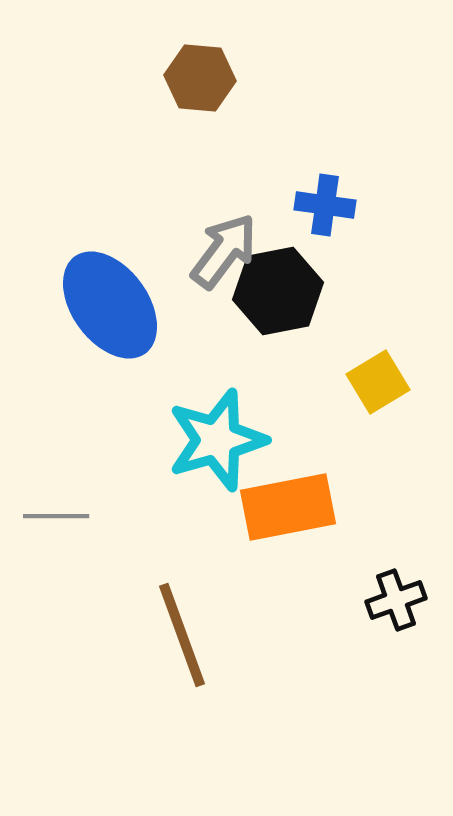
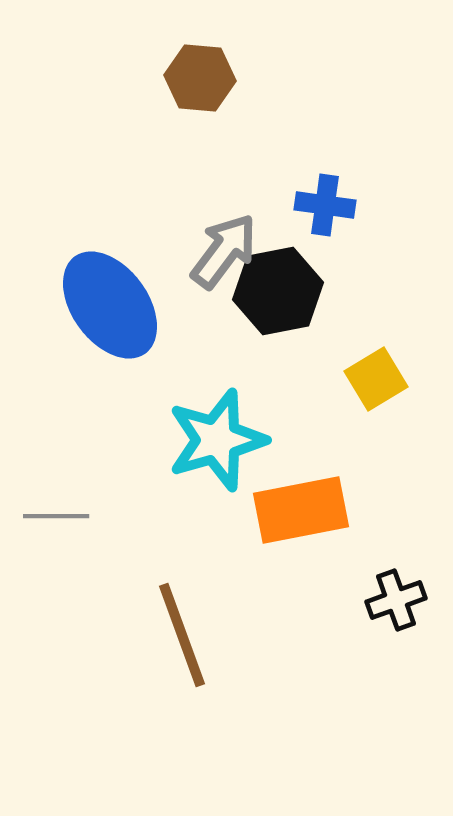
yellow square: moved 2 px left, 3 px up
orange rectangle: moved 13 px right, 3 px down
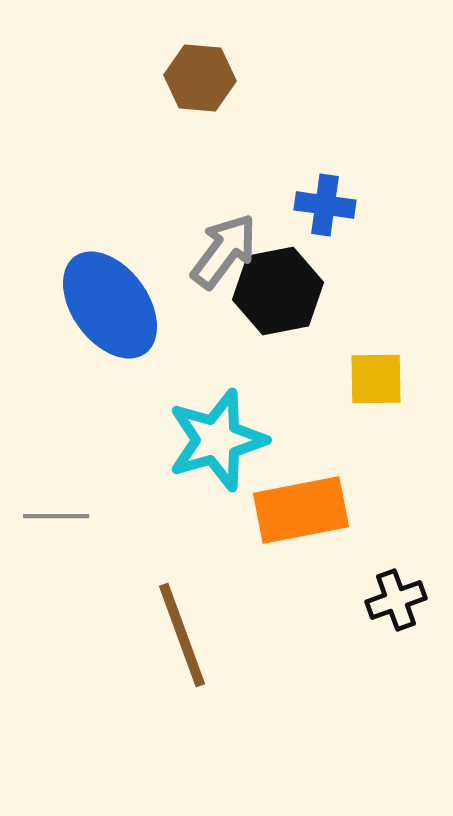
yellow square: rotated 30 degrees clockwise
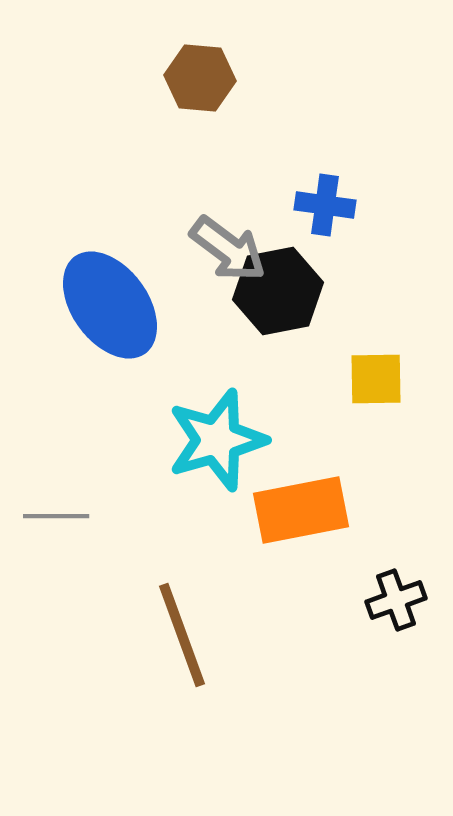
gray arrow: moved 4 px right, 2 px up; rotated 90 degrees clockwise
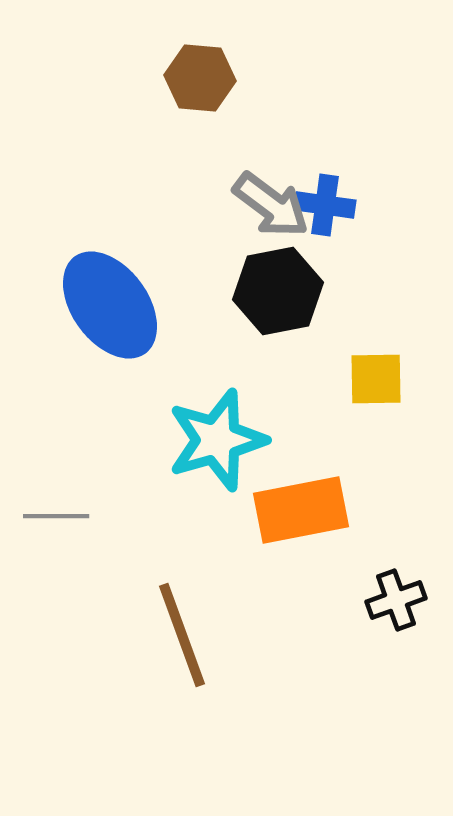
gray arrow: moved 43 px right, 44 px up
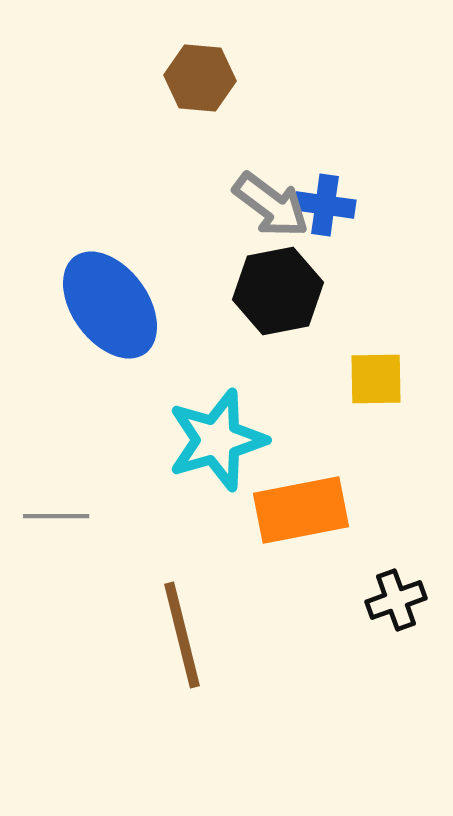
brown line: rotated 6 degrees clockwise
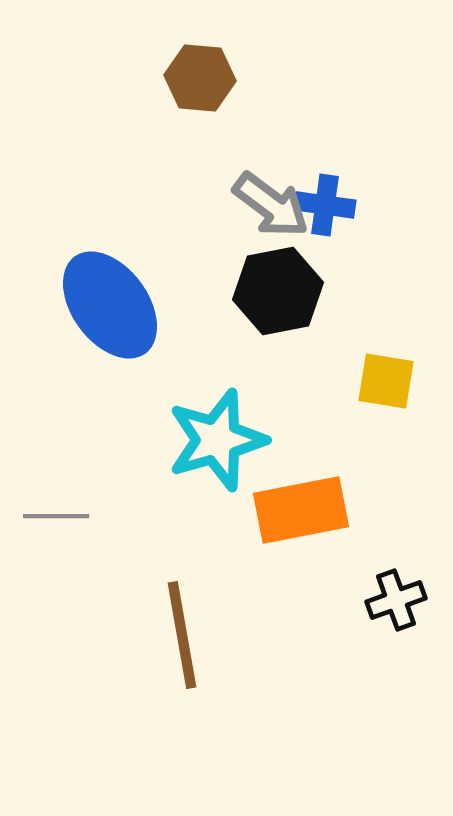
yellow square: moved 10 px right, 2 px down; rotated 10 degrees clockwise
brown line: rotated 4 degrees clockwise
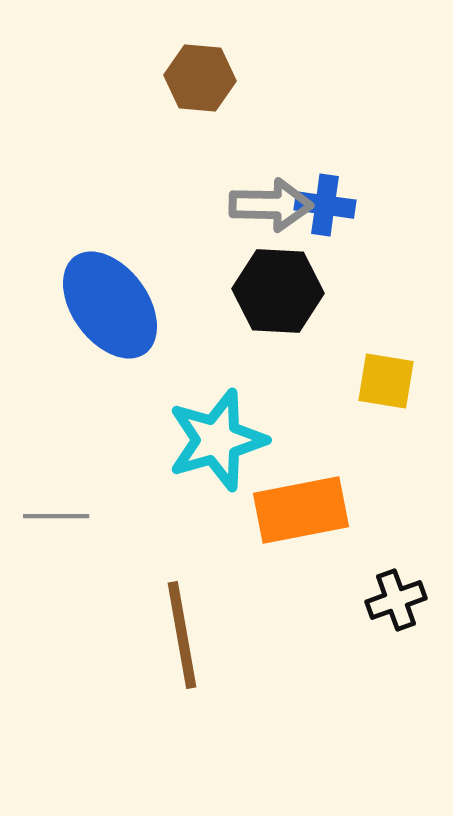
gray arrow: rotated 36 degrees counterclockwise
black hexagon: rotated 14 degrees clockwise
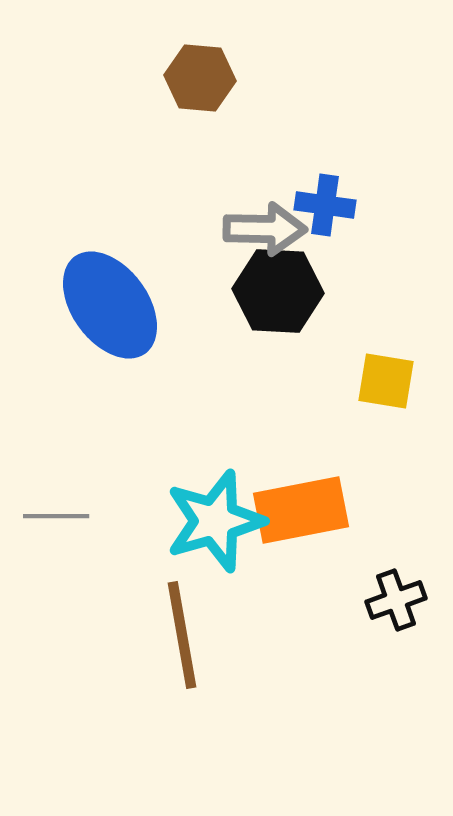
gray arrow: moved 6 px left, 24 px down
cyan star: moved 2 px left, 81 px down
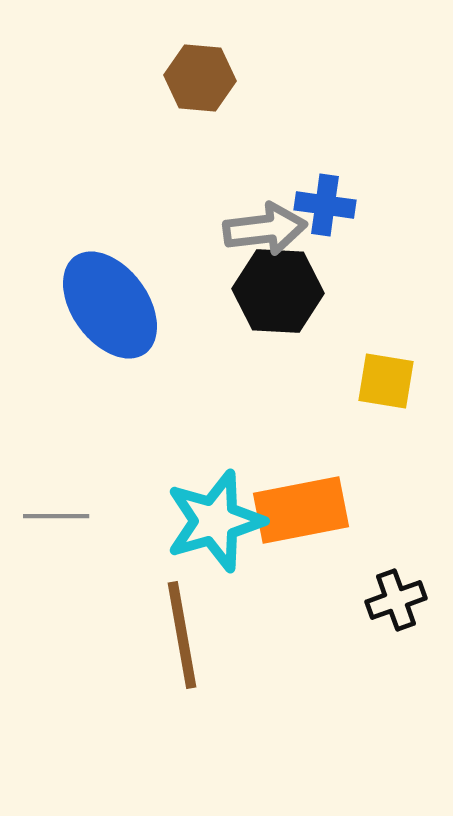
gray arrow: rotated 8 degrees counterclockwise
